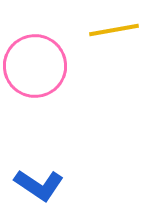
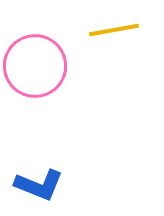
blue L-shape: rotated 12 degrees counterclockwise
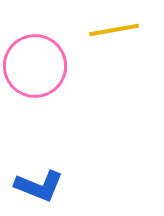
blue L-shape: moved 1 px down
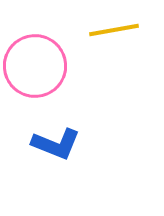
blue L-shape: moved 17 px right, 42 px up
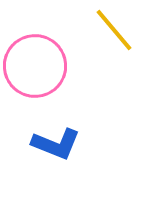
yellow line: rotated 60 degrees clockwise
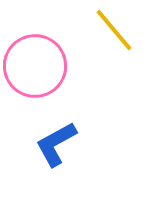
blue L-shape: rotated 129 degrees clockwise
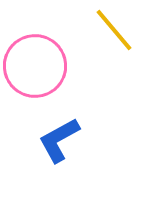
blue L-shape: moved 3 px right, 4 px up
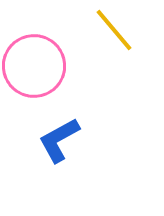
pink circle: moved 1 px left
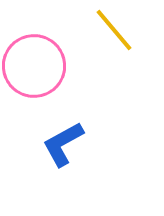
blue L-shape: moved 4 px right, 4 px down
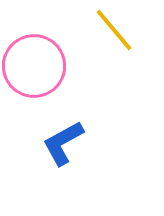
blue L-shape: moved 1 px up
